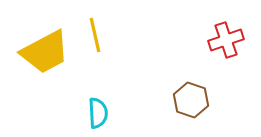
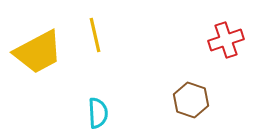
yellow trapezoid: moved 7 px left
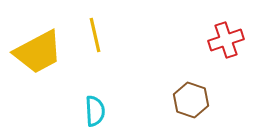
cyan semicircle: moved 3 px left, 2 px up
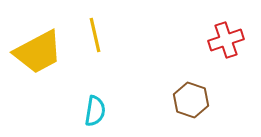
cyan semicircle: rotated 12 degrees clockwise
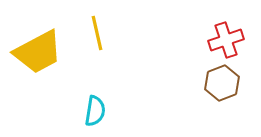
yellow line: moved 2 px right, 2 px up
brown hexagon: moved 31 px right, 17 px up; rotated 20 degrees clockwise
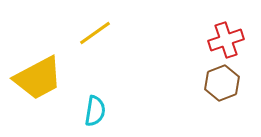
yellow line: moved 2 px left; rotated 68 degrees clockwise
yellow trapezoid: moved 26 px down
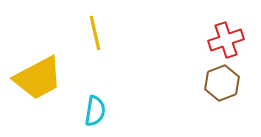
yellow line: rotated 68 degrees counterclockwise
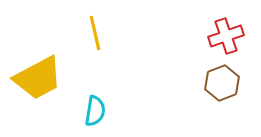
red cross: moved 4 px up
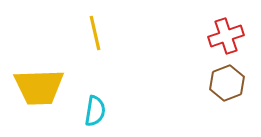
yellow trapezoid: moved 1 px right, 9 px down; rotated 26 degrees clockwise
brown hexagon: moved 5 px right
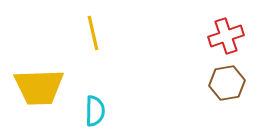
yellow line: moved 2 px left
brown hexagon: rotated 12 degrees clockwise
cyan semicircle: rotated 8 degrees counterclockwise
